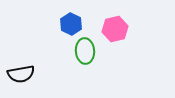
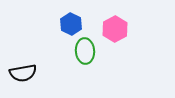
pink hexagon: rotated 15 degrees counterclockwise
black semicircle: moved 2 px right, 1 px up
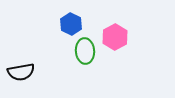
pink hexagon: moved 8 px down
black semicircle: moved 2 px left, 1 px up
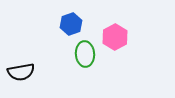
blue hexagon: rotated 15 degrees clockwise
green ellipse: moved 3 px down
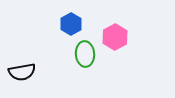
blue hexagon: rotated 10 degrees counterclockwise
black semicircle: moved 1 px right
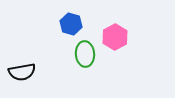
blue hexagon: rotated 15 degrees counterclockwise
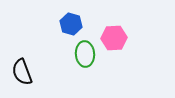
pink hexagon: moved 1 px left, 1 px down; rotated 25 degrees clockwise
black semicircle: rotated 80 degrees clockwise
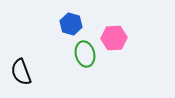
green ellipse: rotated 10 degrees counterclockwise
black semicircle: moved 1 px left
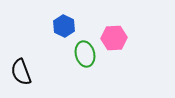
blue hexagon: moved 7 px left, 2 px down; rotated 10 degrees clockwise
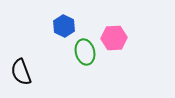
green ellipse: moved 2 px up
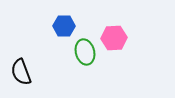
blue hexagon: rotated 25 degrees counterclockwise
